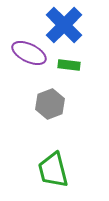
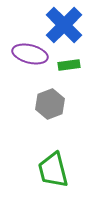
purple ellipse: moved 1 px right, 1 px down; rotated 12 degrees counterclockwise
green rectangle: rotated 15 degrees counterclockwise
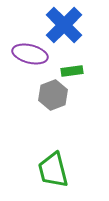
green rectangle: moved 3 px right, 6 px down
gray hexagon: moved 3 px right, 9 px up
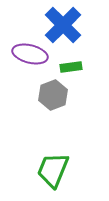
blue cross: moved 1 px left
green rectangle: moved 1 px left, 4 px up
green trapezoid: rotated 36 degrees clockwise
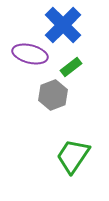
green rectangle: rotated 30 degrees counterclockwise
green trapezoid: moved 20 px right, 14 px up; rotated 12 degrees clockwise
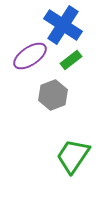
blue cross: rotated 12 degrees counterclockwise
purple ellipse: moved 2 px down; rotated 48 degrees counterclockwise
green rectangle: moved 7 px up
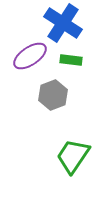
blue cross: moved 2 px up
green rectangle: rotated 45 degrees clockwise
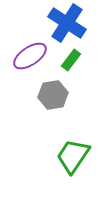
blue cross: moved 4 px right
green rectangle: rotated 60 degrees counterclockwise
gray hexagon: rotated 12 degrees clockwise
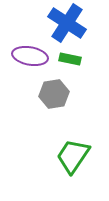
purple ellipse: rotated 44 degrees clockwise
green rectangle: moved 1 px left, 1 px up; rotated 65 degrees clockwise
gray hexagon: moved 1 px right, 1 px up
